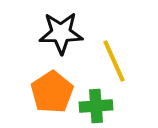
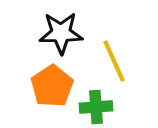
orange pentagon: moved 6 px up
green cross: moved 1 px down
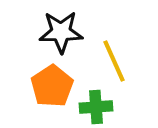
black star: moved 1 px up
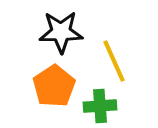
orange pentagon: moved 2 px right
green cross: moved 4 px right, 1 px up
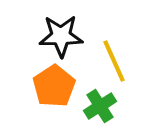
black star: moved 4 px down
green cross: rotated 28 degrees counterclockwise
